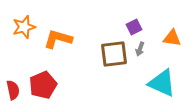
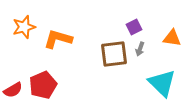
cyan triangle: rotated 20 degrees clockwise
red semicircle: rotated 72 degrees clockwise
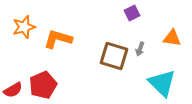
purple square: moved 2 px left, 14 px up
brown square: moved 2 px down; rotated 24 degrees clockwise
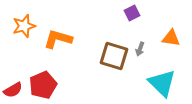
orange star: moved 1 px up
orange triangle: moved 1 px left
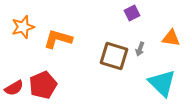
orange star: moved 1 px left, 1 px down
red semicircle: moved 1 px right, 2 px up
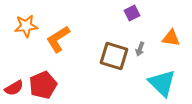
orange star: moved 3 px right, 1 px up; rotated 10 degrees clockwise
orange L-shape: rotated 48 degrees counterclockwise
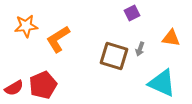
cyan triangle: rotated 20 degrees counterclockwise
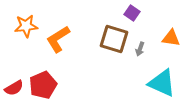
purple square: rotated 28 degrees counterclockwise
brown square: moved 17 px up
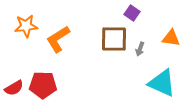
brown square: rotated 16 degrees counterclockwise
red pentagon: rotated 24 degrees clockwise
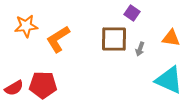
cyan triangle: moved 7 px right, 3 px up
